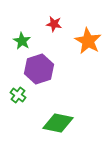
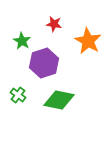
purple hexagon: moved 5 px right, 6 px up
green diamond: moved 1 px right, 23 px up
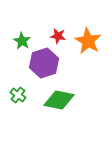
red star: moved 4 px right, 12 px down
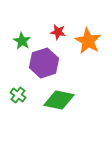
red star: moved 4 px up
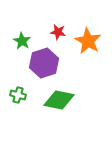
green cross: rotated 21 degrees counterclockwise
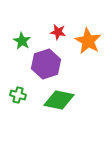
purple hexagon: moved 2 px right, 1 px down
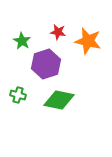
orange star: rotated 16 degrees counterclockwise
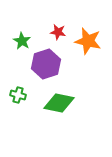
green diamond: moved 3 px down
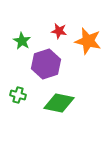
red star: moved 1 px right, 1 px up
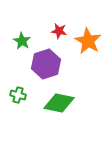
orange star: rotated 16 degrees clockwise
